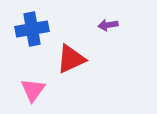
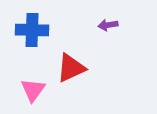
blue cross: moved 1 px down; rotated 12 degrees clockwise
red triangle: moved 9 px down
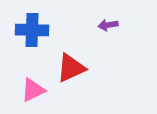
pink triangle: rotated 28 degrees clockwise
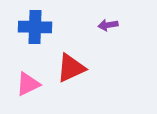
blue cross: moved 3 px right, 3 px up
pink triangle: moved 5 px left, 6 px up
